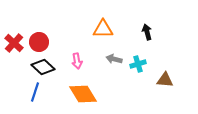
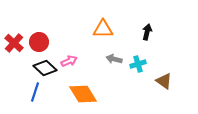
black arrow: rotated 28 degrees clockwise
pink arrow: moved 8 px left; rotated 105 degrees counterclockwise
black diamond: moved 2 px right, 1 px down
brown triangle: moved 1 px left, 1 px down; rotated 30 degrees clockwise
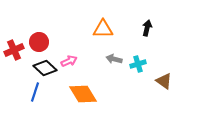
black arrow: moved 4 px up
red cross: moved 7 px down; rotated 24 degrees clockwise
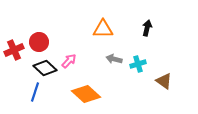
pink arrow: rotated 21 degrees counterclockwise
orange diamond: moved 3 px right; rotated 16 degrees counterclockwise
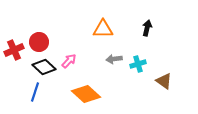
gray arrow: rotated 21 degrees counterclockwise
black diamond: moved 1 px left, 1 px up
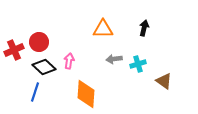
black arrow: moved 3 px left
pink arrow: rotated 35 degrees counterclockwise
orange diamond: rotated 52 degrees clockwise
